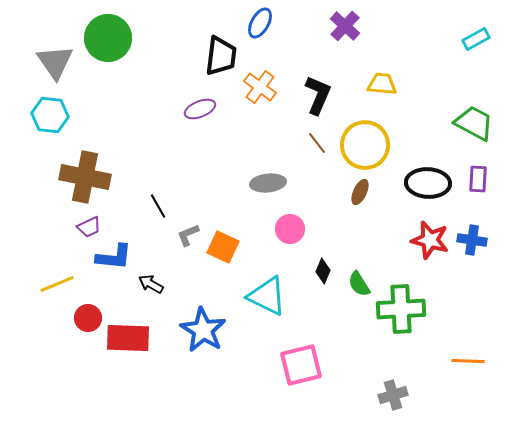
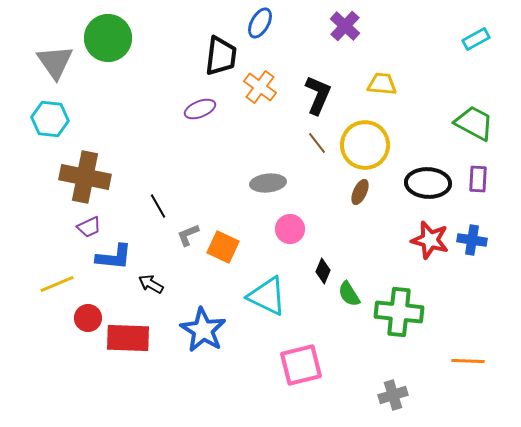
cyan hexagon: moved 4 px down
green semicircle: moved 10 px left, 10 px down
green cross: moved 2 px left, 3 px down; rotated 9 degrees clockwise
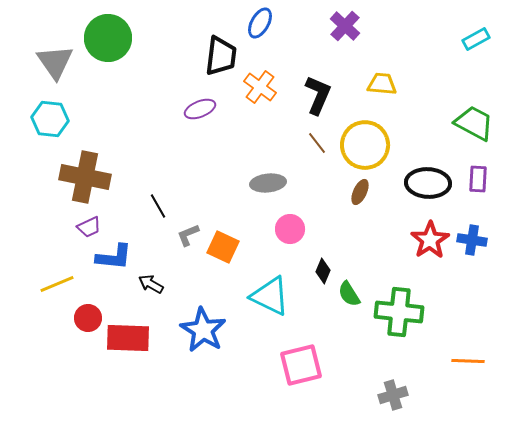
red star: rotated 24 degrees clockwise
cyan triangle: moved 3 px right
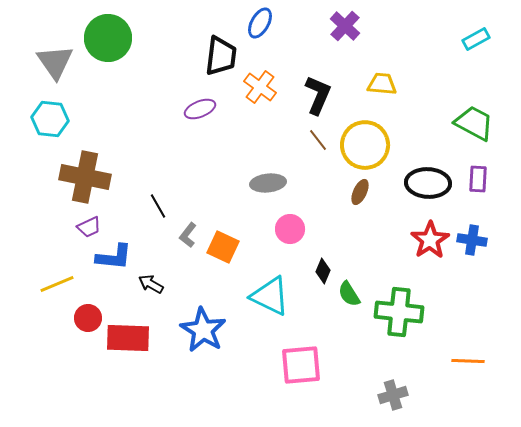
brown line: moved 1 px right, 3 px up
gray L-shape: rotated 30 degrees counterclockwise
pink square: rotated 9 degrees clockwise
